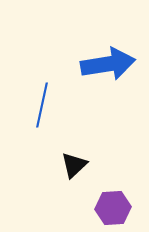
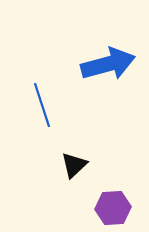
blue arrow: rotated 6 degrees counterclockwise
blue line: rotated 30 degrees counterclockwise
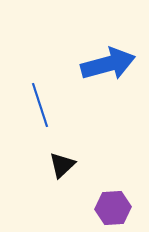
blue line: moved 2 px left
black triangle: moved 12 px left
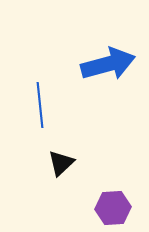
blue line: rotated 12 degrees clockwise
black triangle: moved 1 px left, 2 px up
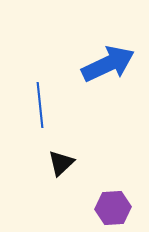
blue arrow: rotated 10 degrees counterclockwise
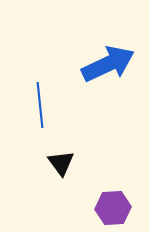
black triangle: rotated 24 degrees counterclockwise
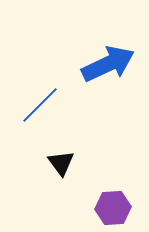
blue line: rotated 51 degrees clockwise
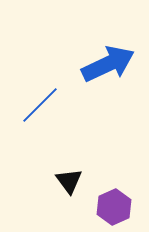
black triangle: moved 8 px right, 18 px down
purple hexagon: moved 1 px right, 1 px up; rotated 20 degrees counterclockwise
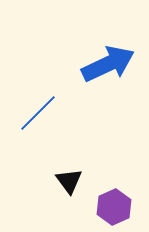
blue line: moved 2 px left, 8 px down
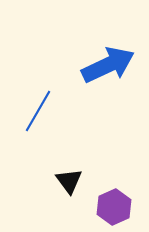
blue arrow: moved 1 px down
blue line: moved 2 px up; rotated 15 degrees counterclockwise
